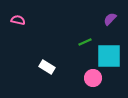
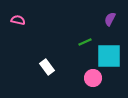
purple semicircle: rotated 16 degrees counterclockwise
white rectangle: rotated 21 degrees clockwise
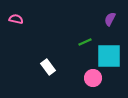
pink semicircle: moved 2 px left, 1 px up
white rectangle: moved 1 px right
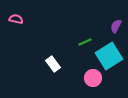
purple semicircle: moved 6 px right, 7 px down
cyan square: rotated 32 degrees counterclockwise
white rectangle: moved 5 px right, 3 px up
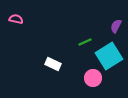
white rectangle: rotated 28 degrees counterclockwise
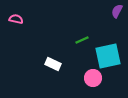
purple semicircle: moved 1 px right, 15 px up
green line: moved 3 px left, 2 px up
cyan square: moved 1 px left; rotated 20 degrees clockwise
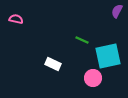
green line: rotated 48 degrees clockwise
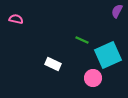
cyan square: moved 1 px up; rotated 12 degrees counterclockwise
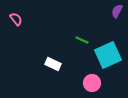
pink semicircle: rotated 40 degrees clockwise
pink circle: moved 1 px left, 5 px down
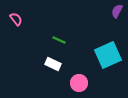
green line: moved 23 px left
pink circle: moved 13 px left
